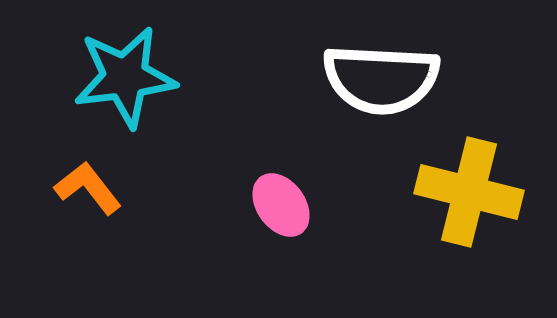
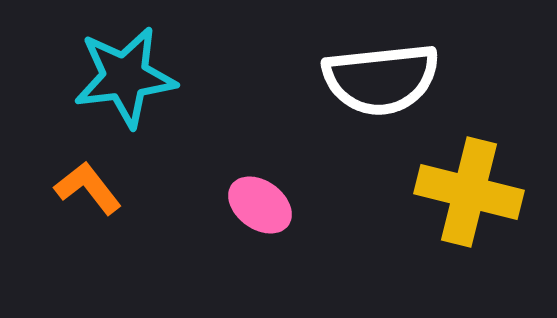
white semicircle: rotated 9 degrees counterclockwise
pink ellipse: moved 21 px left; rotated 18 degrees counterclockwise
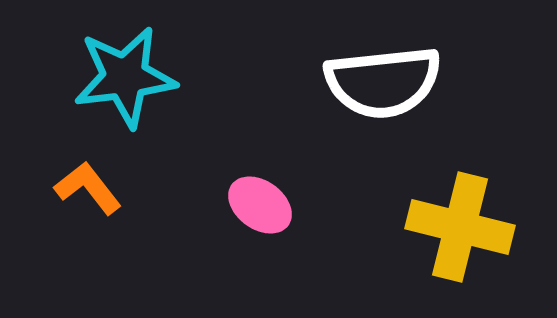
white semicircle: moved 2 px right, 3 px down
yellow cross: moved 9 px left, 35 px down
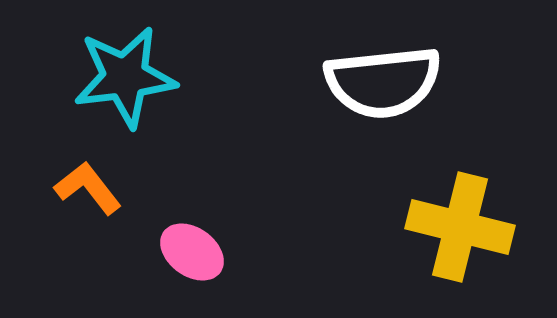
pink ellipse: moved 68 px left, 47 px down
